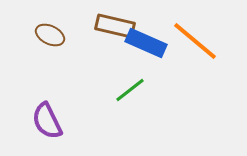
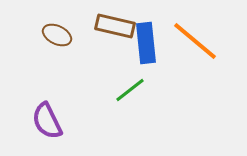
brown ellipse: moved 7 px right
blue rectangle: rotated 60 degrees clockwise
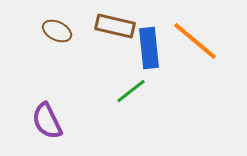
brown ellipse: moved 4 px up
blue rectangle: moved 3 px right, 5 px down
green line: moved 1 px right, 1 px down
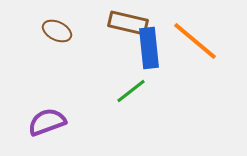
brown rectangle: moved 13 px right, 3 px up
purple semicircle: moved 1 px down; rotated 96 degrees clockwise
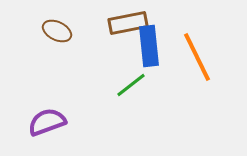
brown rectangle: rotated 24 degrees counterclockwise
orange line: moved 2 px right, 16 px down; rotated 24 degrees clockwise
blue rectangle: moved 2 px up
green line: moved 6 px up
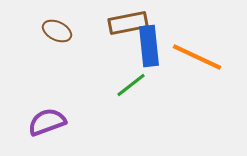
orange line: rotated 39 degrees counterclockwise
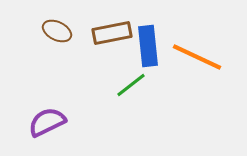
brown rectangle: moved 16 px left, 10 px down
blue rectangle: moved 1 px left
purple semicircle: rotated 6 degrees counterclockwise
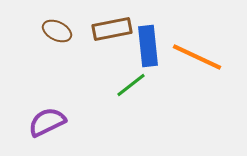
brown rectangle: moved 4 px up
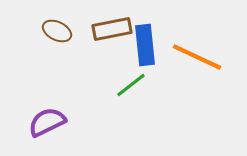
blue rectangle: moved 3 px left, 1 px up
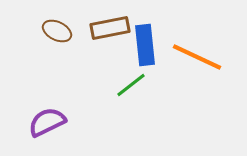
brown rectangle: moved 2 px left, 1 px up
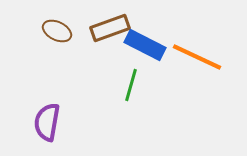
brown rectangle: rotated 9 degrees counterclockwise
blue rectangle: rotated 57 degrees counterclockwise
green line: rotated 36 degrees counterclockwise
purple semicircle: rotated 54 degrees counterclockwise
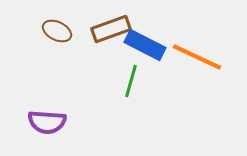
brown rectangle: moved 1 px right, 1 px down
green line: moved 4 px up
purple semicircle: rotated 96 degrees counterclockwise
